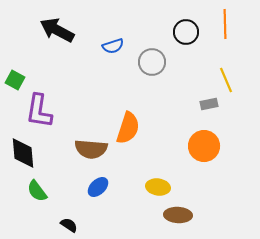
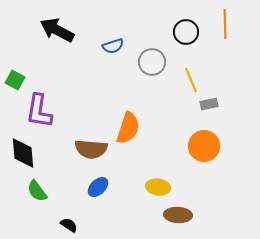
yellow line: moved 35 px left
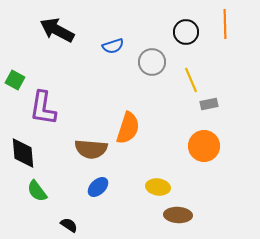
purple L-shape: moved 4 px right, 3 px up
